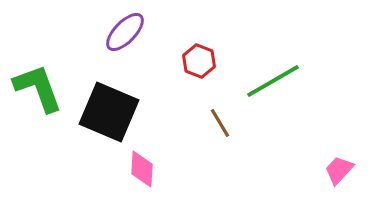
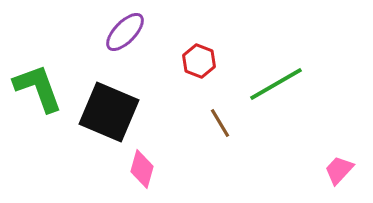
green line: moved 3 px right, 3 px down
pink diamond: rotated 12 degrees clockwise
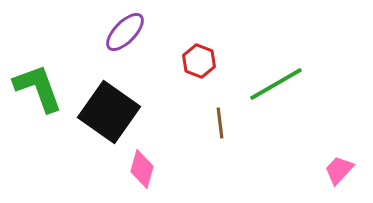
black square: rotated 12 degrees clockwise
brown line: rotated 24 degrees clockwise
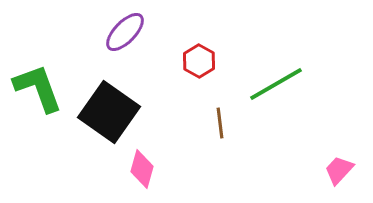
red hexagon: rotated 8 degrees clockwise
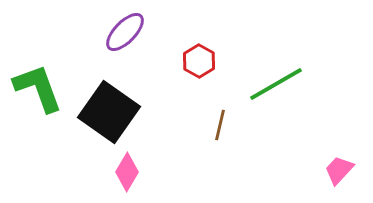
brown line: moved 2 px down; rotated 20 degrees clockwise
pink diamond: moved 15 px left, 3 px down; rotated 15 degrees clockwise
